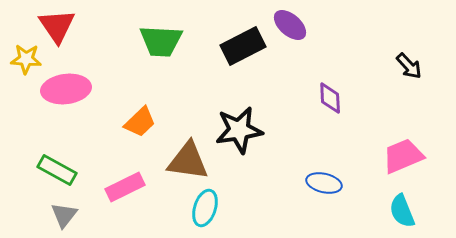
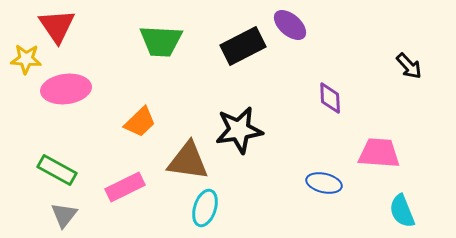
pink trapezoid: moved 24 px left, 3 px up; rotated 27 degrees clockwise
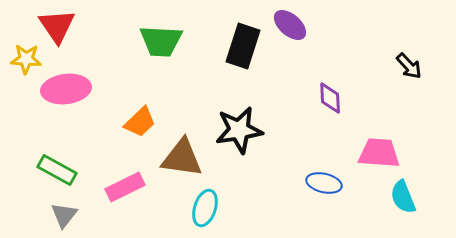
black rectangle: rotated 45 degrees counterclockwise
brown triangle: moved 6 px left, 3 px up
cyan semicircle: moved 1 px right, 14 px up
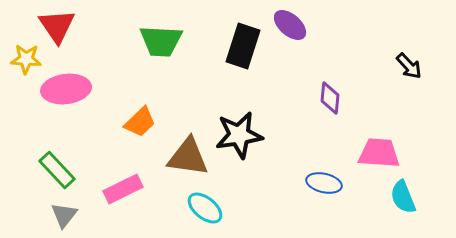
purple diamond: rotated 8 degrees clockwise
black star: moved 5 px down
brown triangle: moved 6 px right, 1 px up
green rectangle: rotated 18 degrees clockwise
pink rectangle: moved 2 px left, 2 px down
cyan ellipse: rotated 69 degrees counterclockwise
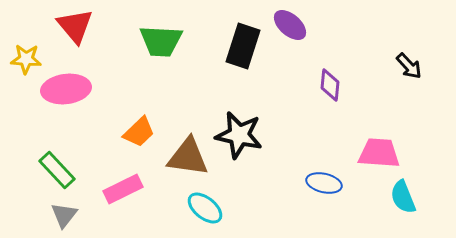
red triangle: moved 18 px right; rotated 6 degrees counterclockwise
purple diamond: moved 13 px up
orange trapezoid: moved 1 px left, 10 px down
black star: rotated 21 degrees clockwise
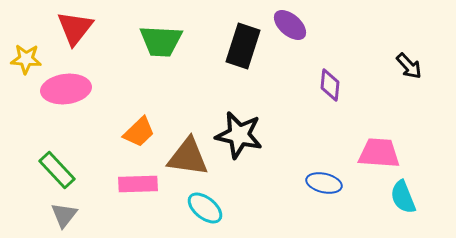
red triangle: moved 2 px down; rotated 18 degrees clockwise
pink rectangle: moved 15 px right, 5 px up; rotated 24 degrees clockwise
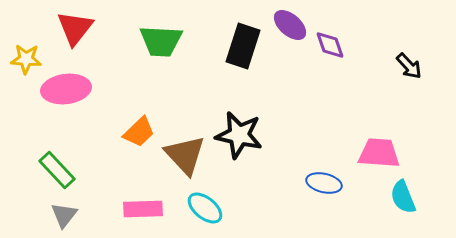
purple diamond: moved 40 px up; rotated 24 degrees counterclockwise
brown triangle: moved 3 px left, 2 px up; rotated 39 degrees clockwise
pink rectangle: moved 5 px right, 25 px down
